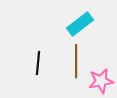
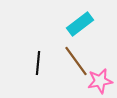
brown line: rotated 36 degrees counterclockwise
pink star: moved 1 px left
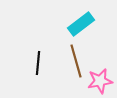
cyan rectangle: moved 1 px right
brown line: rotated 20 degrees clockwise
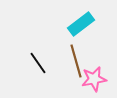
black line: rotated 40 degrees counterclockwise
pink star: moved 6 px left, 2 px up
